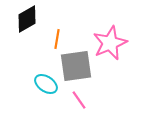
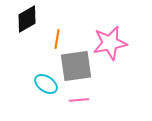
pink star: rotated 12 degrees clockwise
pink line: rotated 60 degrees counterclockwise
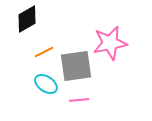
orange line: moved 13 px left, 13 px down; rotated 54 degrees clockwise
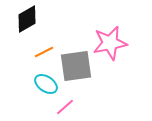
pink line: moved 14 px left, 7 px down; rotated 36 degrees counterclockwise
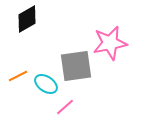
orange line: moved 26 px left, 24 px down
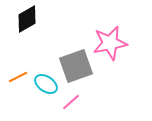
gray square: rotated 12 degrees counterclockwise
orange line: moved 1 px down
pink line: moved 6 px right, 5 px up
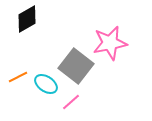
gray square: rotated 32 degrees counterclockwise
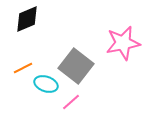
black diamond: rotated 8 degrees clockwise
pink star: moved 13 px right
orange line: moved 5 px right, 9 px up
cyan ellipse: rotated 15 degrees counterclockwise
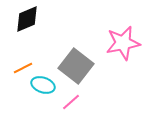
cyan ellipse: moved 3 px left, 1 px down
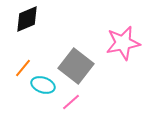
orange line: rotated 24 degrees counterclockwise
